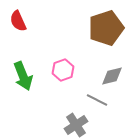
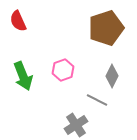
gray diamond: rotated 50 degrees counterclockwise
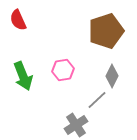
red semicircle: moved 1 px up
brown pentagon: moved 3 px down
pink hexagon: rotated 10 degrees clockwise
gray line: rotated 70 degrees counterclockwise
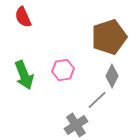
red semicircle: moved 5 px right, 3 px up
brown pentagon: moved 3 px right, 6 px down
green arrow: moved 1 px right, 1 px up
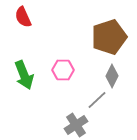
pink hexagon: rotated 10 degrees clockwise
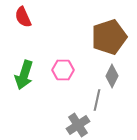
green arrow: rotated 40 degrees clockwise
gray line: rotated 35 degrees counterclockwise
gray cross: moved 2 px right
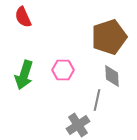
gray diamond: rotated 30 degrees counterclockwise
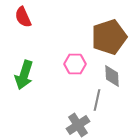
pink hexagon: moved 12 px right, 6 px up
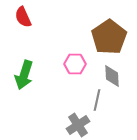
brown pentagon: rotated 16 degrees counterclockwise
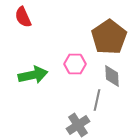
green arrow: moved 9 px right; rotated 120 degrees counterclockwise
